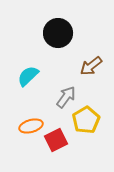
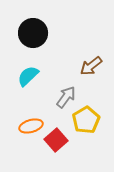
black circle: moved 25 px left
red square: rotated 15 degrees counterclockwise
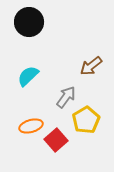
black circle: moved 4 px left, 11 px up
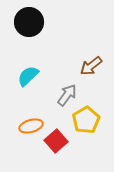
gray arrow: moved 1 px right, 2 px up
red square: moved 1 px down
